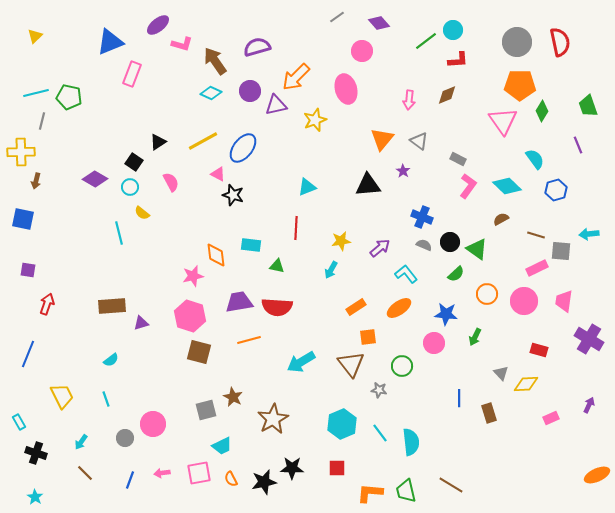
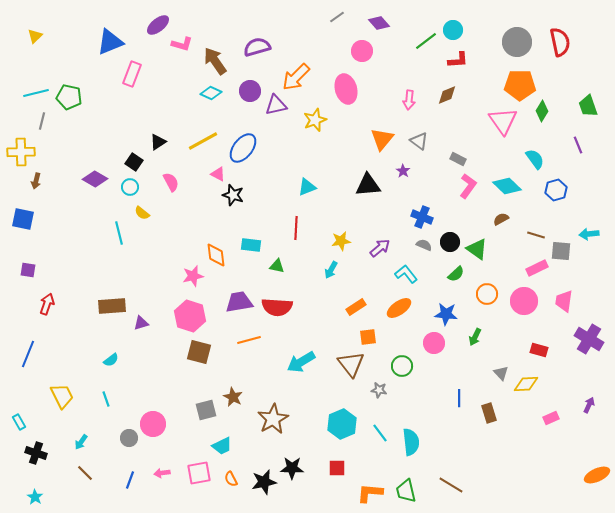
gray circle at (125, 438): moved 4 px right
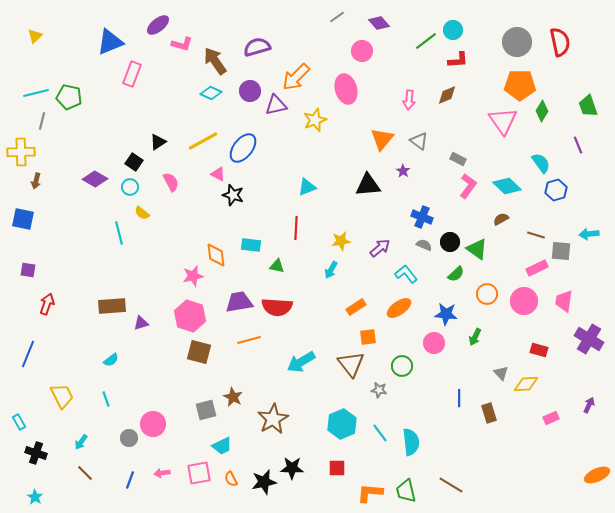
cyan semicircle at (535, 159): moved 6 px right, 4 px down
